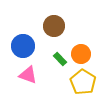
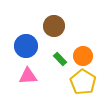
blue circle: moved 3 px right
orange circle: moved 2 px right, 2 px down
pink triangle: moved 1 px down; rotated 24 degrees counterclockwise
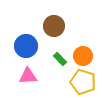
yellow pentagon: rotated 15 degrees counterclockwise
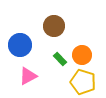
blue circle: moved 6 px left, 1 px up
orange circle: moved 1 px left, 1 px up
pink triangle: rotated 24 degrees counterclockwise
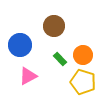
orange circle: moved 1 px right
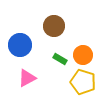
green rectangle: rotated 16 degrees counterclockwise
pink triangle: moved 1 px left, 2 px down
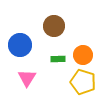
green rectangle: moved 2 px left; rotated 32 degrees counterclockwise
pink triangle: rotated 30 degrees counterclockwise
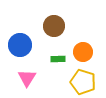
orange circle: moved 3 px up
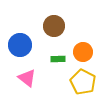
pink triangle: rotated 24 degrees counterclockwise
yellow pentagon: rotated 10 degrees clockwise
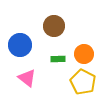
orange circle: moved 1 px right, 2 px down
